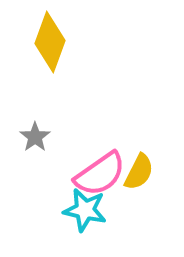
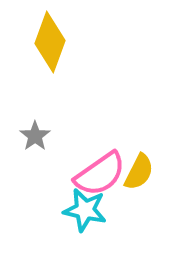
gray star: moved 1 px up
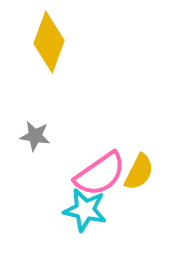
yellow diamond: moved 1 px left
gray star: rotated 28 degrees counterclockwise
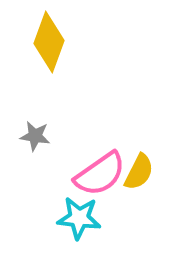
cyan star: moved 6 px left, 8 px down; rotated 6 degrees counterclockwise
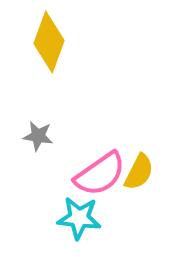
gray star: moved 3 px right
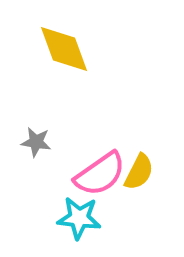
yellow diamond: moved 15 px right, 7 px down; rotated 40 degrees counterclockwise
gray star: moved 2 px left, 6 px down
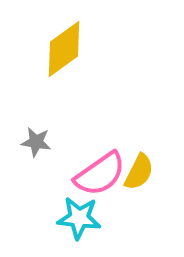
yellow diamond: rotated 74 degrees clockwise
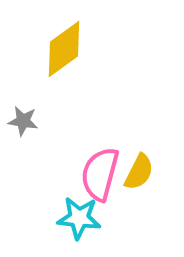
gray star: moved 13 px left, 21 px up
pink semicircle: rotated 140 degrees clockwise
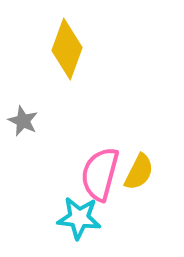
yellow diamond: moved 3 px right; rotated 34 degrees counterclockwise
gray star: rotated 16 degrees clockwise
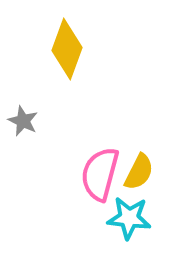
cyan star: moved 50 px right
